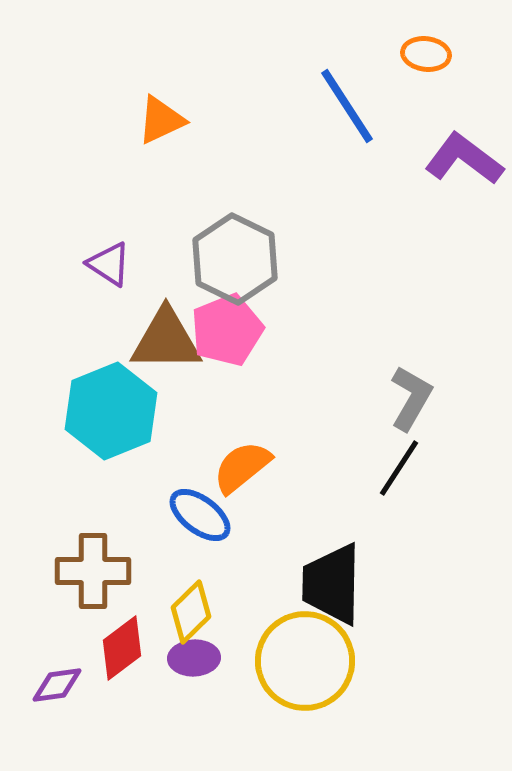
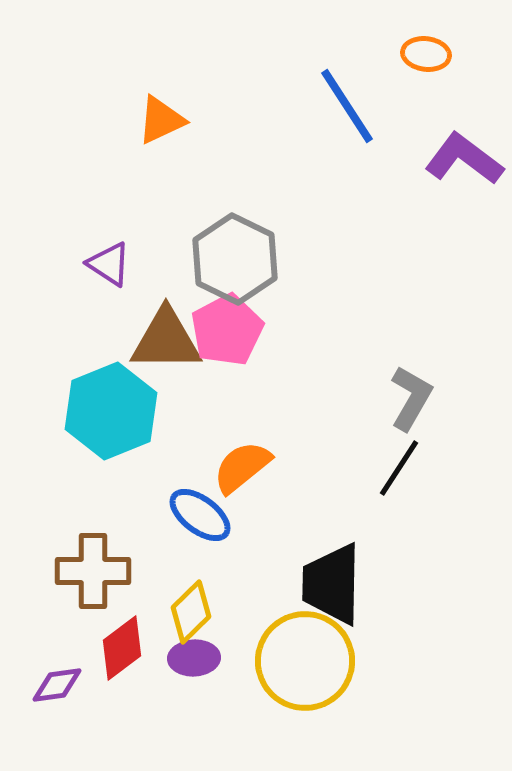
pink pentagon: rotated 6 degrees counterclockwise
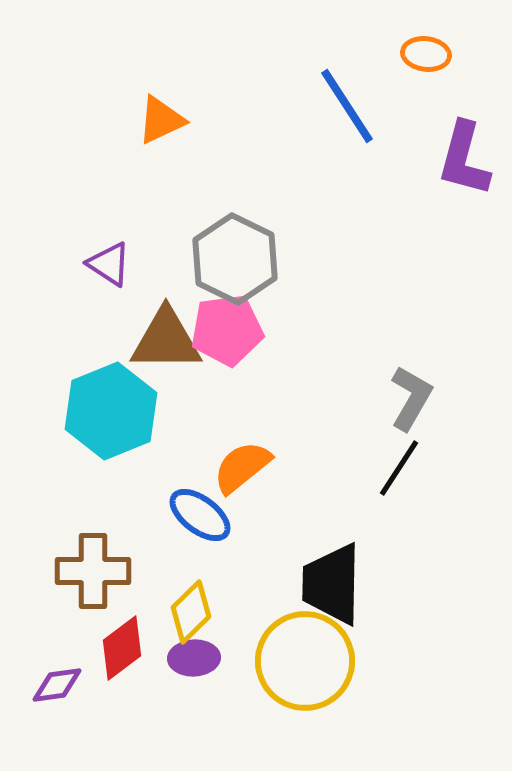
purple L-shape: rotated 112 degrees counterclockwise
pink pentagon: rotated 20 degrees clockwise
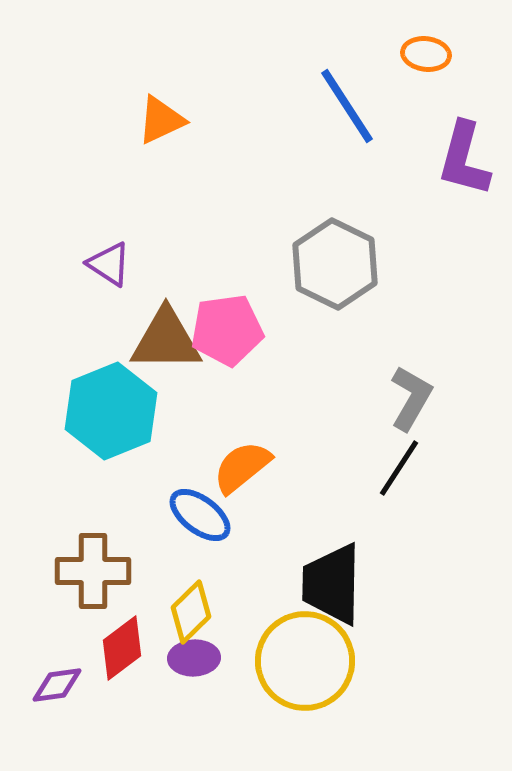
gray hexagon: moved 100 px right, 5 px down
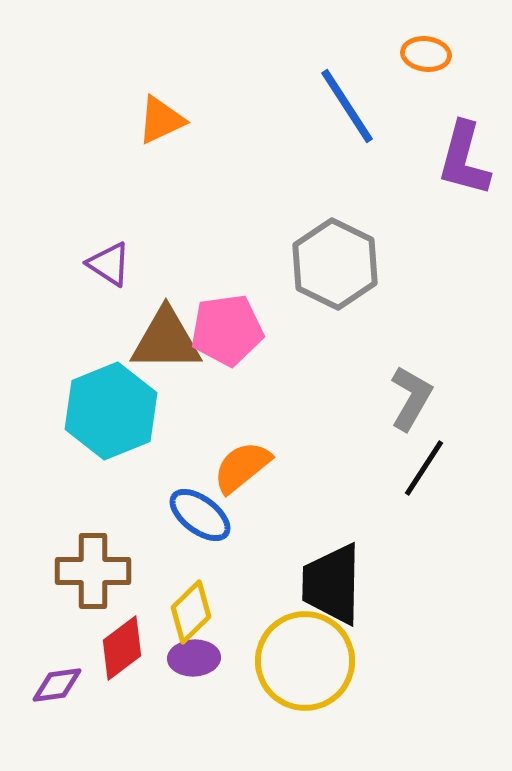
black line: moved 25 px right
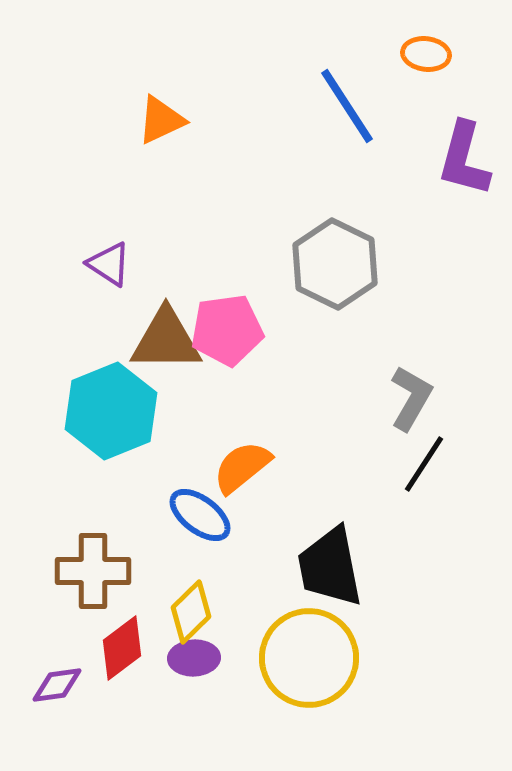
black line: moved 4 px up
black trapezoid: moved 2 px left, 17 px up; rotated 12 degrees counterclockwise
yellow circle: moved 4 px right, 3 px up
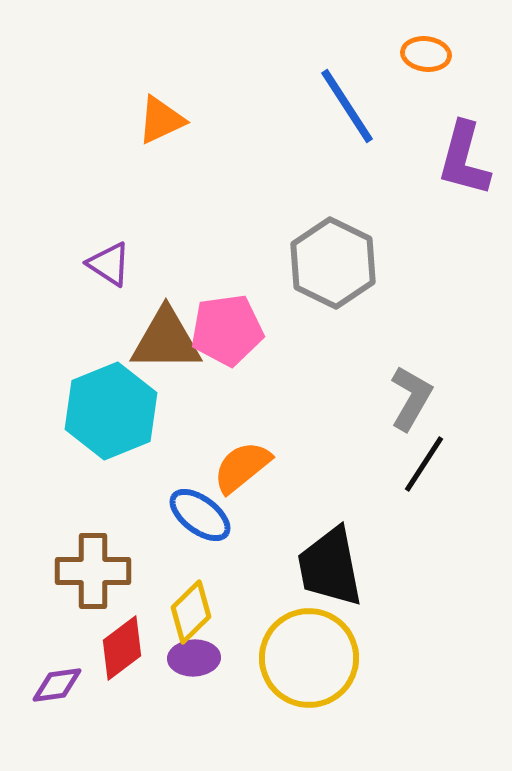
gray hexagon: moved 2 px left, 1 px up
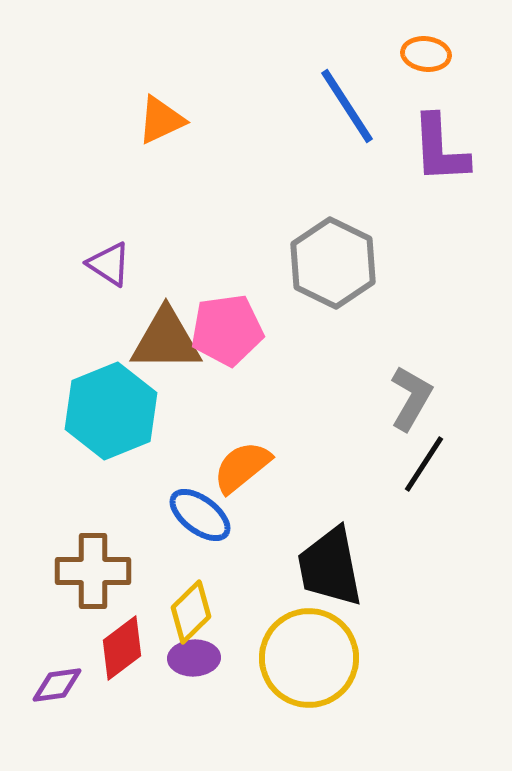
purple L-shape: moved 24 px left, 10 px up; rotated 18 degrees counterclockwise
